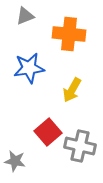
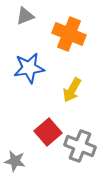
orange cross: rotated 16 degrees clockwise
gray cross: rotated 8 degrees clockwise
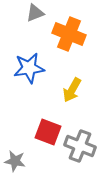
gray triangle: moved 10 px right, 3 px up
red square: rotated 28 degrees counterclockwise
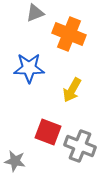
blue star: rotated 8 degrees clockwise
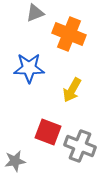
gray star: rotated 20 degrees counterclockwise
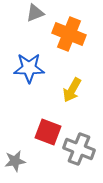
gray cross: moved 1 px left, 3 px down
